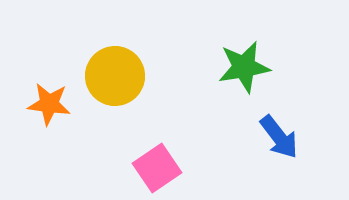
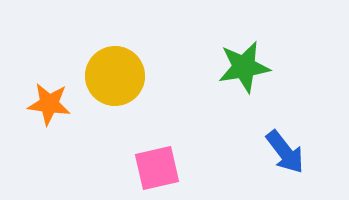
blue arrow: moved 6 px right, 15 px down
pink square: rotated 21 degrees clockwise
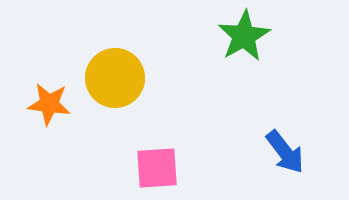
green star: moved 31 px up; rotated 20 degrees counterclockwise
yellow circle: moved 2 px down
pink square: rotated 9 degrees clockwise
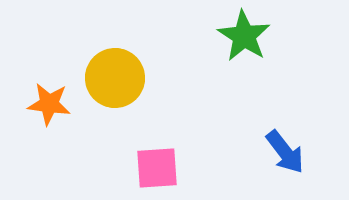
green star: rotated 10 degrees counterclockwise
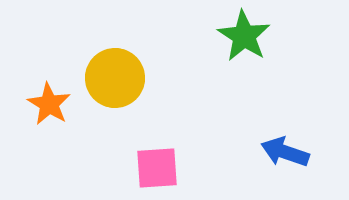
orange star: rotated 24 degrees clockwise
blue arrow: rotated 147 degrees clockwise
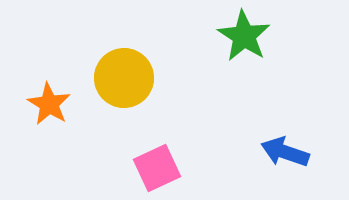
yellow circle: moved 9 px right
pink square: rotated 21 degrees counterclockwise
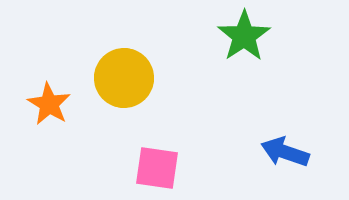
green star: rotated 6 degrees clockwise
pink square: rotated 33 degrees clockwise
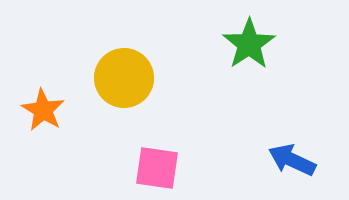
green star: moved 5 px right, 8 px down
orange star: moved 6 px left, 6 px down
blue arrow: moved 7 px right, 8 px down; rotated 6 degrees clockwise
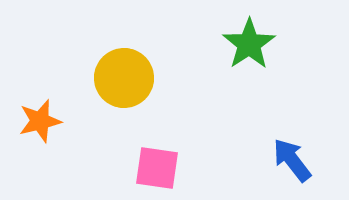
orange star: moved 3 px left, 11 px down; rotated 27 degrees clockwise
blue arrow: rotated 27 degrees clockwise
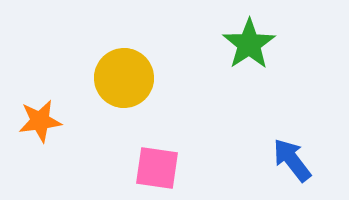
orange star: rotated 6 degrees clockwise
